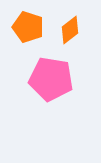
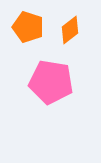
pink pentagon: moved 3 px down
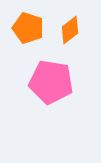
orange pentagon: moved 1 px down
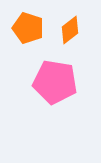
pink pentagon: moved 4 px right
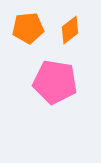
orange pentagon: rotated 24 degrees counterclockwise
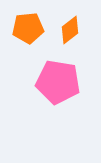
pink pentagon: moved 3 px right
